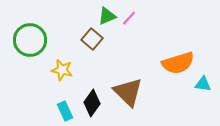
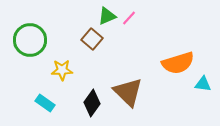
yellow star: rotated 15 degrees counterclockwise
cyan rectangle: moved 20 px left, 8 px up; rotated 30 degrees counterclockwise
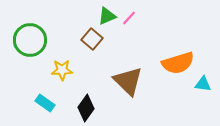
brown triangle: moved 11 px up
black diamond: moved 6 px left, 5 px down
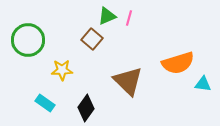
pink line: rotated 28 degrees counterclockwise
green circle: moved 2 px left
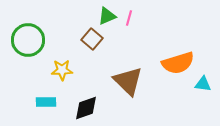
cyan rectangle: moved 1 px right, 1 px up; rotated 36 degrees counterclockwise
black diamond: rotated 36 degrees clockwise
